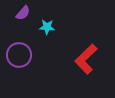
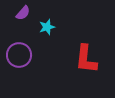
cyan star: rotated 21 degrees counterclockwise
red L-shape: rotated 40 degrees counterclockwise
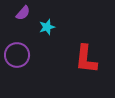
purple circle: moved 2 px left
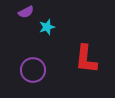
purple semicircle: moved 3 px right, 1 px up; rotated 21 degrees clockwise
purple circle: moved 16 px right, 15 px down
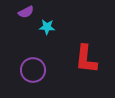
cyan star: rotated 21 degrees clockwise
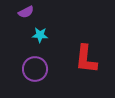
cyan star: moved 7 px left, 8 px down
purple circle: moved 2 px right, 1 px up
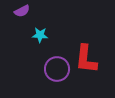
purple semicircle: moved 4 px left, 1 px up
purple circle: moved 22 px right
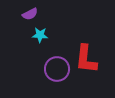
purple semicircle: moved 8 px right, 3 px down
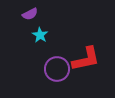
cyan star: rotated 28 degrees clockwise
red L-shape: rotated 108 degrees counterclockwise
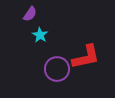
purple semicircle: rotated 28 degrees counterclockwise
red L-shape: moved 2 px up
